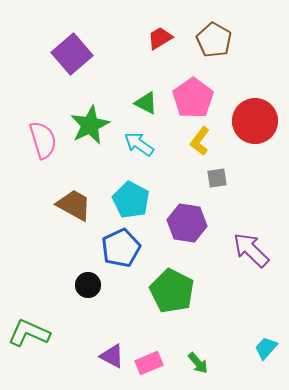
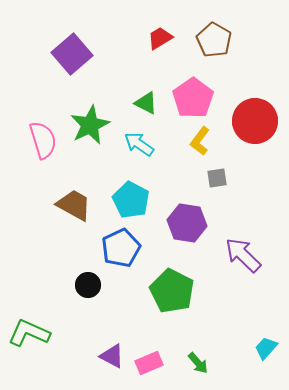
purple arrow: moved 8 px left, 5 px down
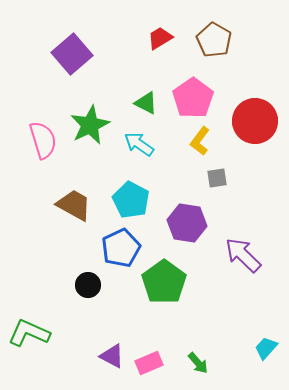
green pentagon: moved 8 px left, 9 px up; rotated 9 degrees clockwise
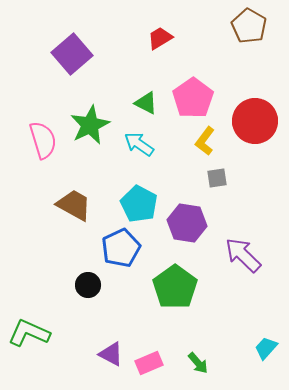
brown pentagon: moved 35 px right, 14 px up
yellow L-shape: moved 5 px right
cyan pentagon: moved 8 px right, 4 px down
green pentagon: moved 11 px right, 5 px down
purple triangle: moved 1 px left, 2 px up
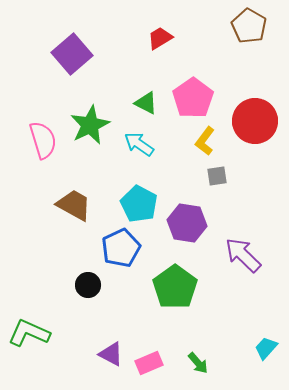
gray square: moved 2 px up
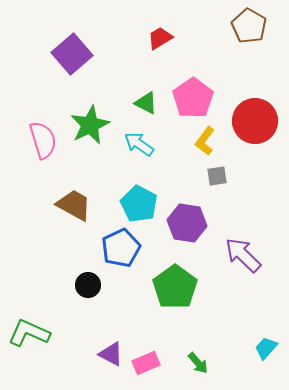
pink rectangle: moved 3 px left
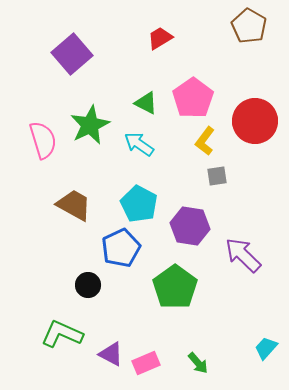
purple hexagon: moved 3 px right, 3 px down
green L-shape: moved 33 px right, 1 px down
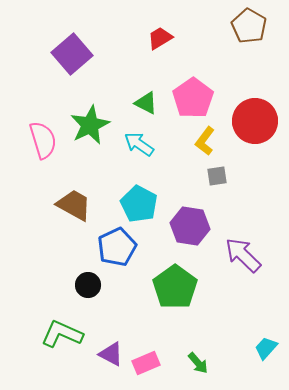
blue pentagon: moved 4 px left, 1 px up
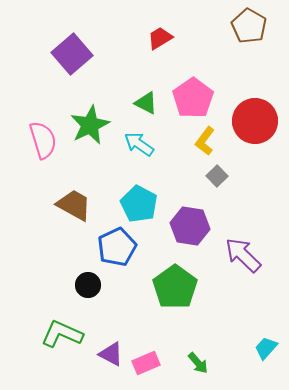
gray square: rotated 35 degrees counterclockwise
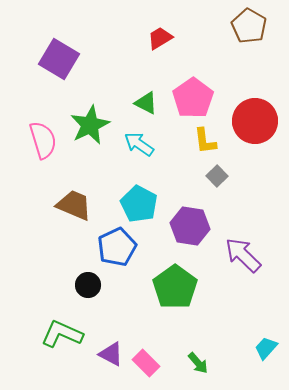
purple square: moved 13 px left, 5 px down; rotated 18 degrees counterclockwise
yellow L-shape: rotated 44 degrees counterclockwise
brown trapezoid: rotated 6 degrees counterclockwise
pink rectangle: rotated 68 degrees clockwise
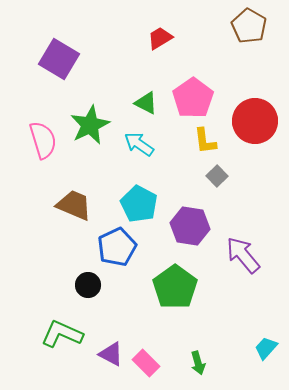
purple arrow: rotated 6 degrees clockwise
green arrow: rotated 25 degrees clockwise
